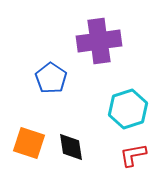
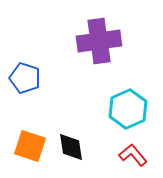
blue pentagon: moved 26 px left; rotated 16 degrees counterclockwise
cyan hexagon: rotated 6 degrees counterclockwise
orange square: moved 1 px right, 3 px down
red L-shape: rotated 60 degrees clockwise
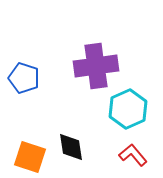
purple cross: moved 3 px left, 25 px down
blue pentagon: moved 1 px left
orange square: moved 11 px down
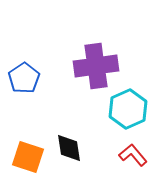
blue pentagon: rotated 20 degrees clockwise
black diamond: moved 2 px left, 1 px down
orange square: moved 2 px left
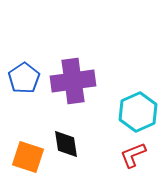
purple cross: moved 23 px left, 15 px down
cyan hexagon: moved 10 px right, 3 px down
black diamond: moved 3 px left, 4 px up
red L-shape: rotated 72 degrees counterclockwise
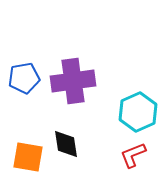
blue pentagon: rotated 24 degrees clockwise
orange square: rotated 8 degrees counterclockwise
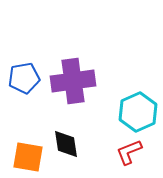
red L-shape: moved 4 px left, 3 px up
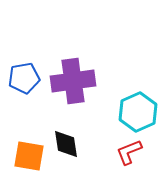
orange square: moved 1 px right, 1 px up
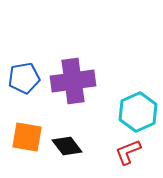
black diamond: moved 1 px right, 2 px down; rotated 28 degrees counterclockwise
red L-shape: moved 1 px left
orange square: moved 2 px left, 19 px up
